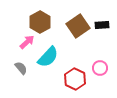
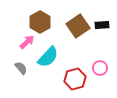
red hexagon: rotated 20 degrees clockwise
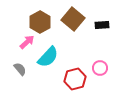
brown square: moved 5 px left, 7 px up; rotated 15 degrees counterclockwise
gray semicircle: moved 1 px left, 1 px down
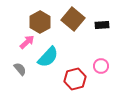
pink circle: moved 1 px right, 2 px up
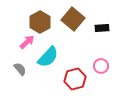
black rectangle: moved 3 px down
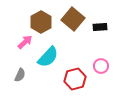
brown hexagon: moved 1 px right
black rectangle: moved 2 px left, 1 px up
pink arrow: moved 2 px left
gray semicircle: moved 6 px down; rotated 64 degrees clockwise
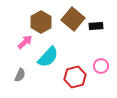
black rectangle: moved 4 px left, 1 px up
red hexagon: moved 2 px up
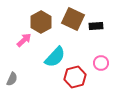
brown square: rotated 15 degrees counterclockwise
pink arrow: moved 1 px left, 2 px up
cyan semicircle: moved 7 px right
pink circle: moved 3 px up
gray semicircle: moved 8 px left, 4 px down
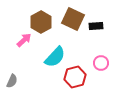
gray semicircle: moved 2 px down
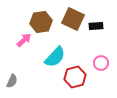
brown hexagon: rotated 20 degrees clockwise
